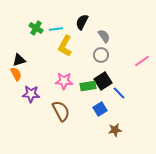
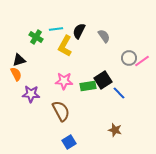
black semicircle: moved 3 px left, 9 px down
green cross: moved 9 px down
gray circle: moved 28 px right, 3 px down
black square: moved 1 px up
blue square: moved 31 px left, 33 px down
brown star: rotated 24 degrees clockwise
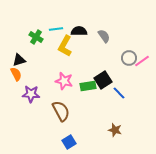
black semicircle: rotated 63 degrees clockwise
pink star: rotated 12 degrees clockwise
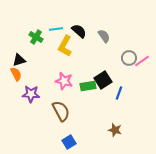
black semicircle: rotated 42 degrees clockwise
blue line: rotated 64 degrees clockwise
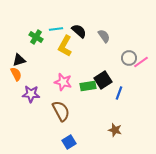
pink line: moved 1 px left, 1 px down
pink star: moved 1 px left, 1 px down
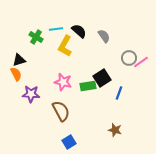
black square: moved 1 px left, 2 px up
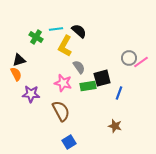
gray semicircle: moved 25 px left, 31 px down
black square: rotated 18 degrees clockwise
pink star: moved 1 px down
brown star: moved 4 px up
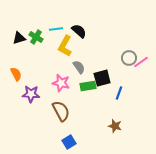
black triangle: moved 22 px up
pink star: moved 2 px left
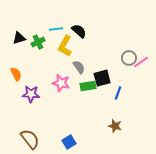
green cross: moved 2 px right, 5 px down; rotated 32 degrees clockwise
blue line: moved 1 px left
brown semicircle: moved 31 px left, 28 px down; rotated 10 degrees counterclockwise
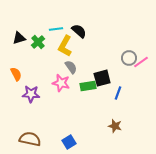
green cross: rotated 16 degrees counterclockwise
gray semicircle: moved 8 px left
brown semicircle: rotated 40 degrees counterclockwise
